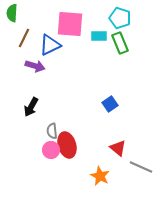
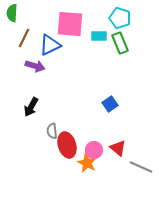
pink circle: moved 43 px right
orange star: moved 13 px left, 13 px up
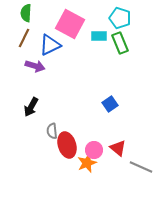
green semicircle: moved 14 px right
pink square: rotated 24 degrees clockwise
orange star: rotated 24 degrees clockwise
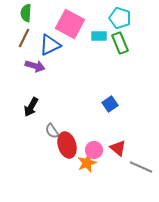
gray semicircle: rotated 28 degrees counterclockwise
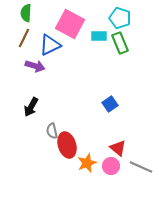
gray semicircle: rotated 21 degrees clockwise
pink circle: moved 17 px right, 16 px down
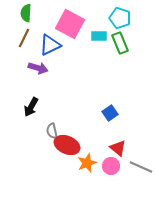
purple arrow: moved 3 px right, 2 px down
blue square: moved 9 px down
red ellipse: rotated 50 degrees counterclockwise
